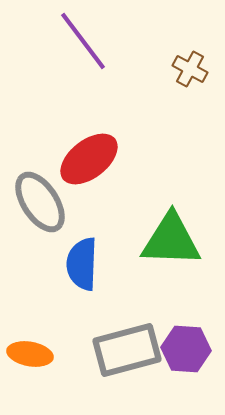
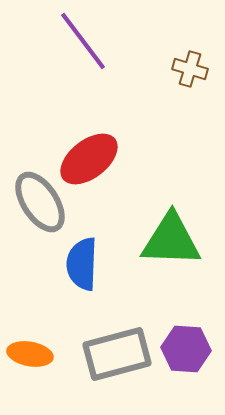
brown cross: rotated 12 degrees counterclockwise
gray rectangle: moved 10 px left, 4 px down
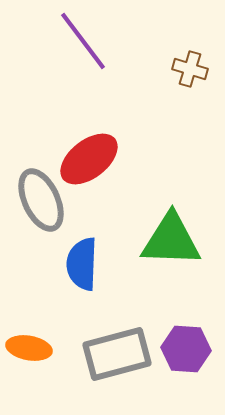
gray ellipse: moved 1 px right, 2 px up; rotated 8 degrees clockwise
orange ellipse: moved 1 px left, 6 px up
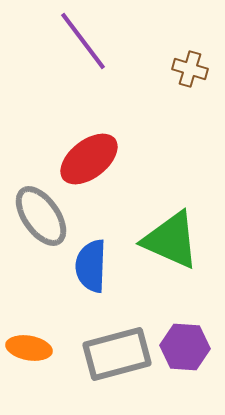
gray ellipse: moved 16 px down; rotated 10 degrees counterclockwise
green triangle: rotated 22 degrees clockwise
blue semicircle: moved 9 px right, 2 px down
purple hexagon: moved 1 px left, 2 px up
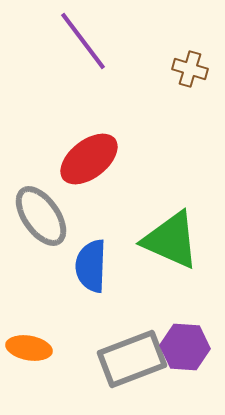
gray rectangle: moved 15 px right, 5 px down; rotated 6 degrees counterclockwise
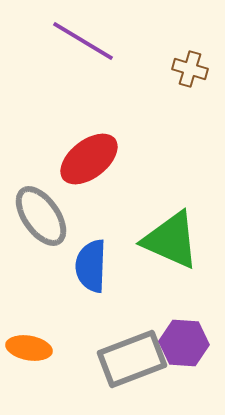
purple line: rotated 22 degrees counterclockwise
purple hexagon: moved 1 px left, 4 px up
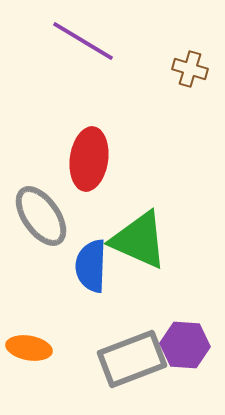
red ellipse: rotated 44 degrees counterclockwise
green triangle: moved 32 px left
purple hexagon: moved 1 px right, 2 px down
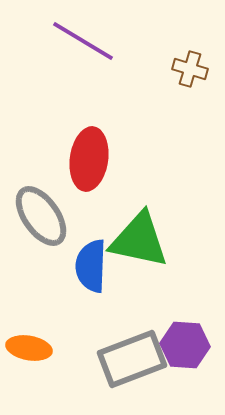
green triangle: rotated 12 degrees counterclockwise
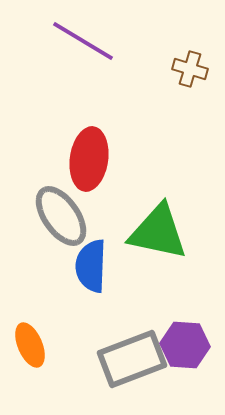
gray ellipse: moved 20 px right
green triangle: moved 19 px right, 8 px up
orange ellipse: moved 1 px right, 3 px up; rotated 57 degrees clockwise
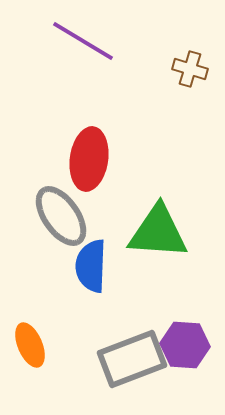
green triangle: rotated 8 degrees counterclockwise
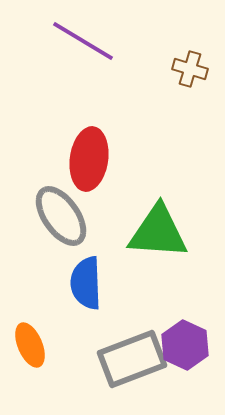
blue semicircle: moved 5 px left, 17 px down; rotated 4 degrees counterclockwise
purple hexagon: rotated 21 degrees clockwise
